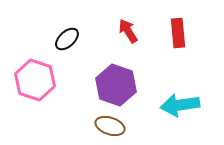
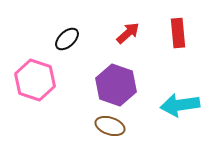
red arrow: moved 2 px down; rotated 80 degrees clockwise
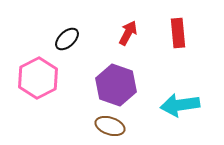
red arrow: rotated 20 degrees counterclockwise
pink hexagon: moved 3 px right, 2 px up; rotated 15 degrees clockwise
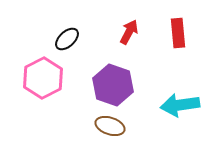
red arrow: moved 1 px right, 1 px up
pink hexagon: moved 5 px right
purple hexagon: moved 3 px left
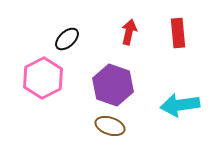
red arrow: rotated 15 degrees counterclockwise
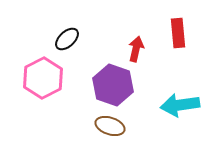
red arrow: moved 7 px right, 17 px down
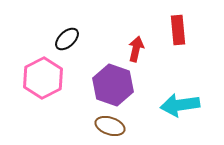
red rectangle: moved 3 px up
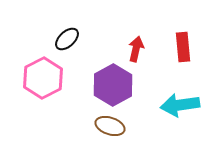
red rectangle: moved 5 px right, 17 px down
purple hexagon: rotated 12 degrees clockwise
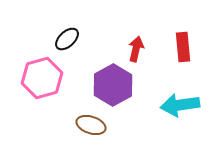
pink hexagon: moved 1 px left; rotated 12 degrees clockwise
brown ellipse: moved 19 px left, 1 px up
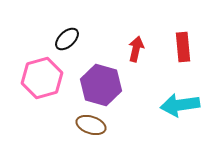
purple hexagon: moved 12 px left; rotated 15 degrees counterclockwise
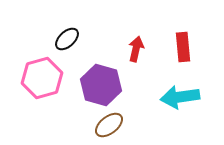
cyan arrow: moved 8 px up
brown ellipse: moved 18 px right; rotated 56 degrees counterclockwise
